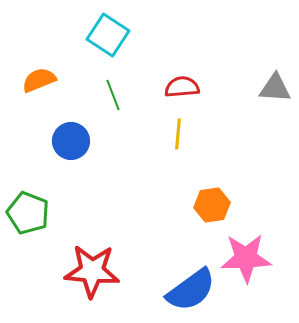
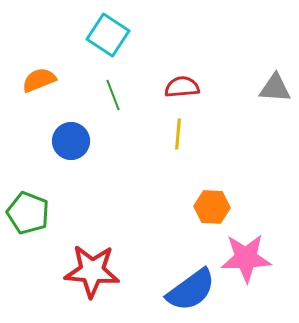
orange hexagon: moved 2 px down; rotated 12 degrees clockwise
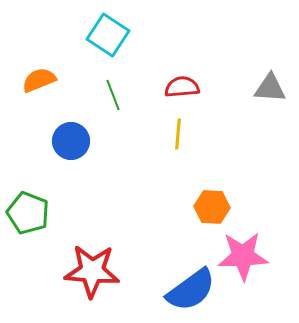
gray triangle: moved 5 px left
pink star: moved 3 px left, 2 px up
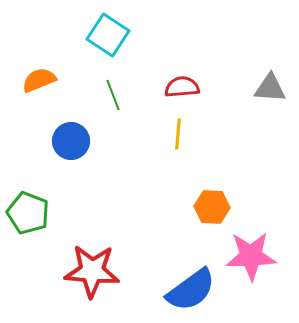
pink star: moved 8 px right
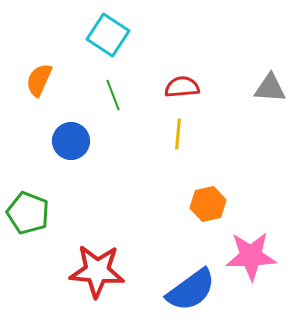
orange semicircle: rotated 44 degrees counterclockwise
orange hexagon: moved 4 px left, 3 px up; rotated 16 degrees counterclockwise
red star: moved 5 px right
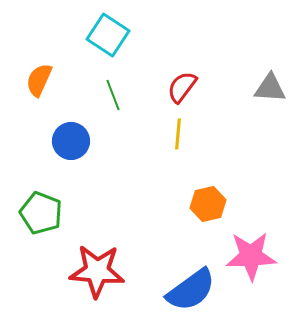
red semicircle: rotated 48 degrees counterclockwise
green pentagon: moved 13 px right
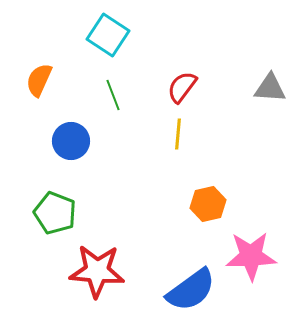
green pentagon: moved 14 px right
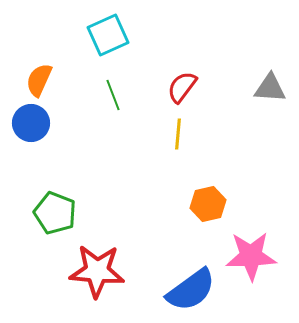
cyan square: rotated 33 degrees clockwise
blue circle: moved 40 px left, 18 px up
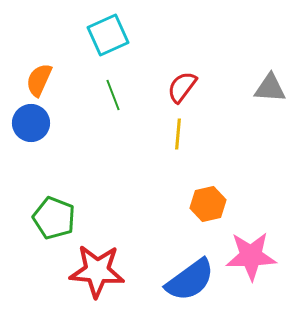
green pentagon: moved 1 px left, 5 px down
blue semicircle: moved 1 px left, 10 px up
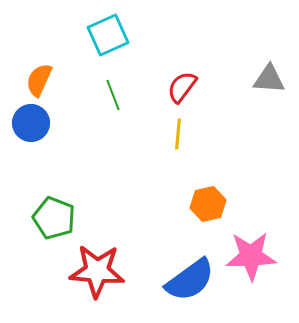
gray triangle: moved 1 px left, 9 px up
